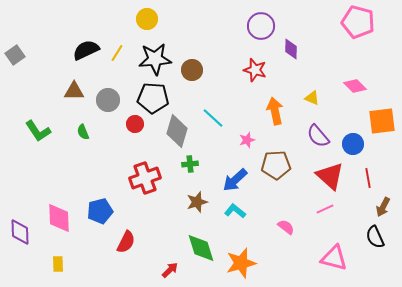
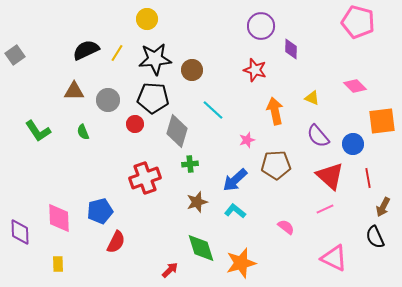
cyan line at (213, 118): moved 8 px up
red semicircle at (126, 242): moved 10 px left
pink triangle at (334, 258): rotated 12 degrees clockwise
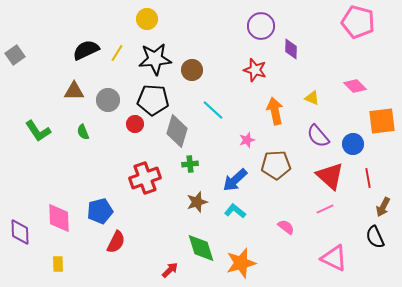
black pentagon at (153, 98): moved 2 px down
